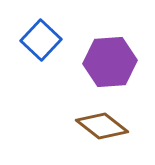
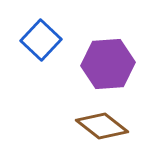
purple hexagon: moved 2 px left, 2 px down
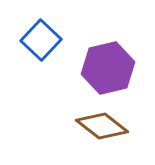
purple hexagon: moved 4 px down; rotated 9 degrees counterclockwise
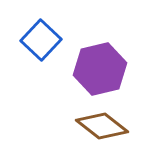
purple hexagon: moved 8 px left, 1 px down
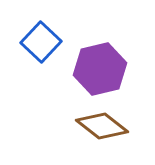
blue square: moved 2 px down
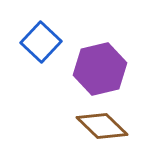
brown diamond: rotated 6 degrees clockwise
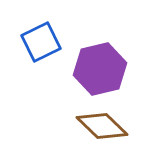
blue square: rotated 21 degrees clockwise
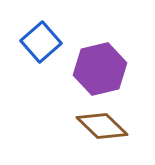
blue square: rotated 15 degrees counterclockwise
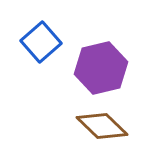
purple hexagon: moved 1 px right, 1 px up
